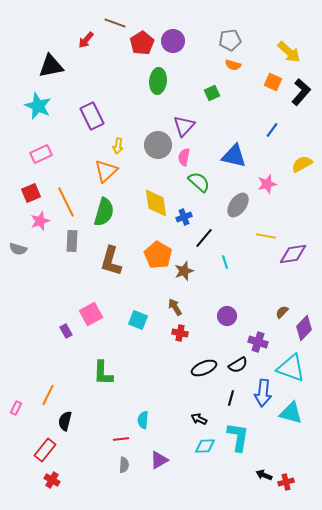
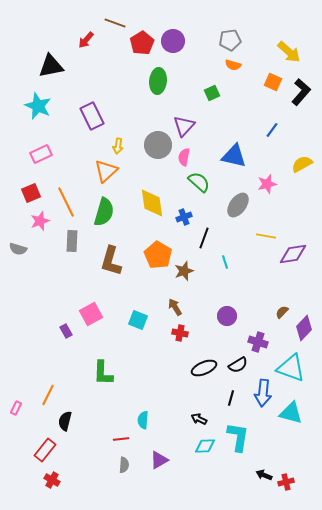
yellow diamond at (156, 203): moved 4 px left
black line at (204, 238): rotated 20 degrees counterclockwise
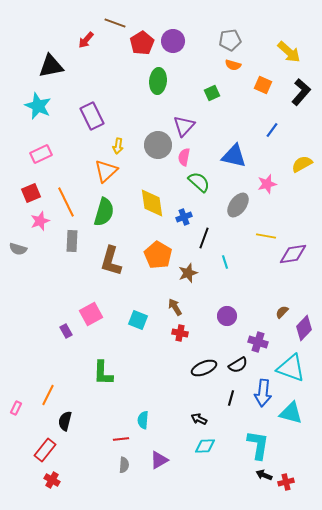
orange square at (273, 82): moved 10 px left, 3 px down
brown star at (184, 271): moved 4 px right, 2 px down
cyan L-shape at (238, 437): moved 20 px right, 8 px down
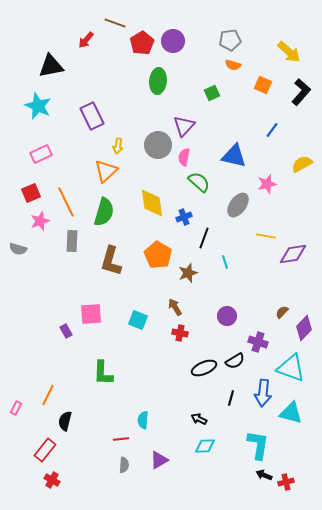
pink square at (91, 314): rotated 25 degrees clockwise
black semicircle at (238, 365): moved 3 px left, 4 px up
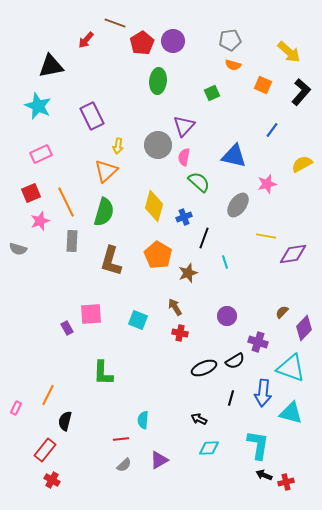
yellow diamond at (152, 203): moved 2 px right, 3 px down; rotated 24 degrees clockwise
purple rectangle at (66, 331): moved 1 px right, 3 px up
cyan diamond at (205, 446): moved 4 px right, 2 px down
gray semicircle at (124, 465): rotated 42 degrees clockwise
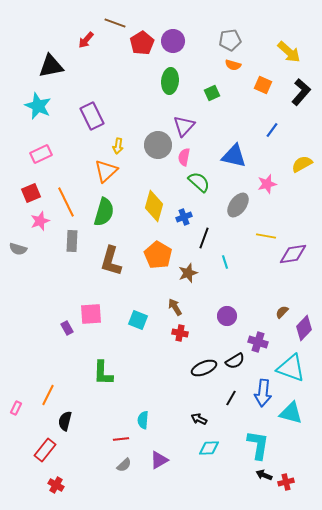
green ellipse at (158, 81): moved 12 px right
black line at (231, 398): rotated 14 degrees clockwise
red cross at (52, 480): moved 4 px right, 5 px down
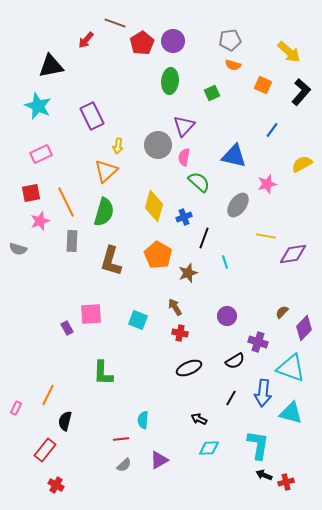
red square at (31, 193): rotated 12 degrees clockwise
black ellipse at (204, 368): moved 15 px left
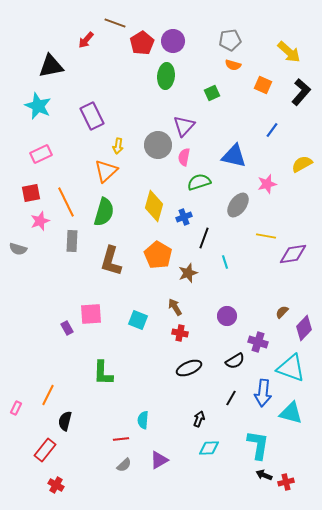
green ellipse at (170, 81): moved 4 px left, 5 px up
green semicircle at (199, 182): rotated 60 degrees counterclockwise
black arrow at (199, 419): rotated 84 degrees clockwise
